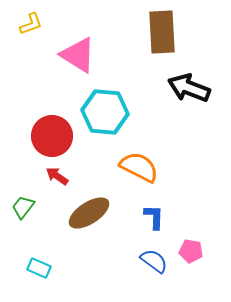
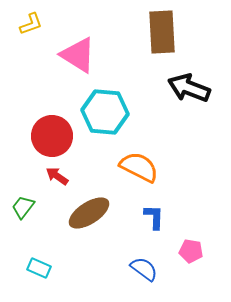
blue semicircle: moved 10 px left, 8 px down
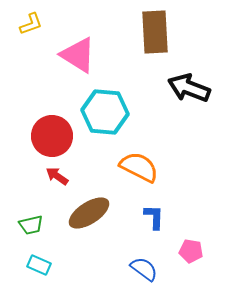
brown rectangle: moved 7 px left
green trapezoid: moved 8 px right, 18 px down; rotated 140 degrees counterclockwise
cyan rectangle: moved 3 px up
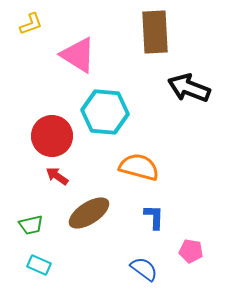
orange semicircle: rotated 12 degrees counterclockwise
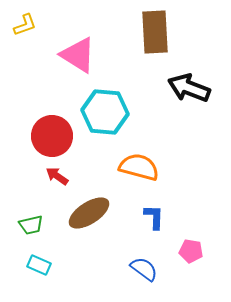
yellow L-shape: moved 6 px left, 1 px down
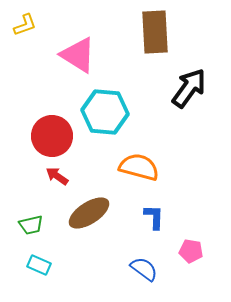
black arrow: rotated 105 degrees clockwise
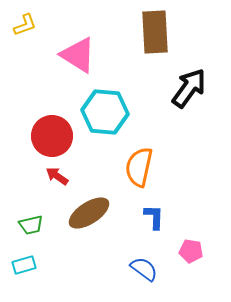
orange semicircle: rotated 93 degrees counterclockwise
cyan rectangle: moved 15 px left; rotated 40 degrees counterclockwise
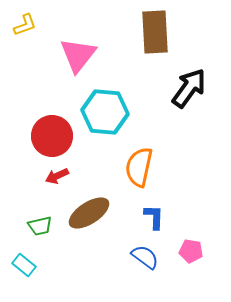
pink triangle: rotated 36 degrees clockwise
red arrow: rotated 60 degrees counterclockwise
green trapezoid: moved 9 px right, 1 px down
cyan rectangle: rotated 55 degrees clockwise
blue semicircle: moved 1 px right, 12 px up
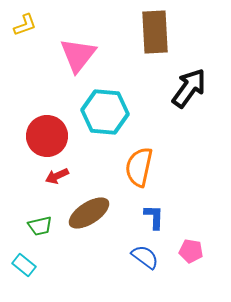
red circle: moved 5 px left
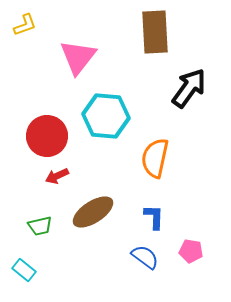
pink triangle: moved 2 px down
cyan hexagon: moved 1 px right, 4 px down
orange semicircle: moved 16 px right, 9 px up
brown ellipse: moved 4 px right, 1 px up
cyan rectangle: moved 5 px down
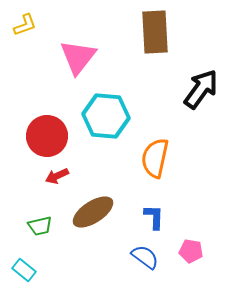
black arrow: moved 12 px right, 1 px down
